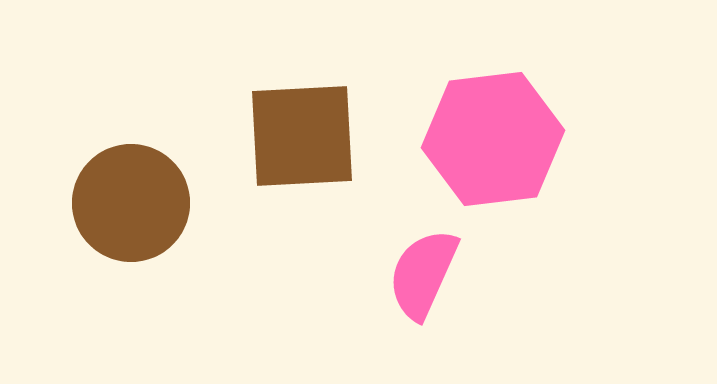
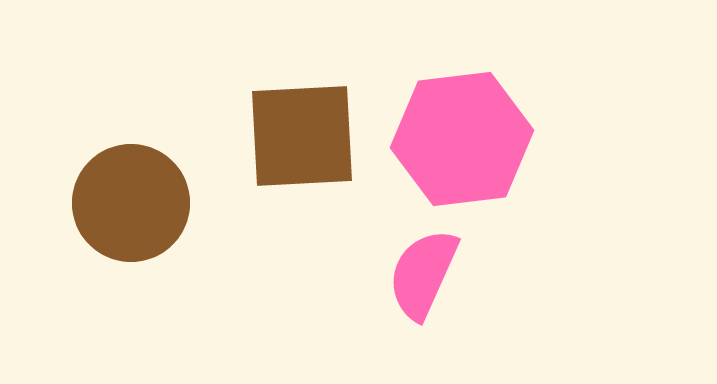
pink hexagon: moved 31 px left
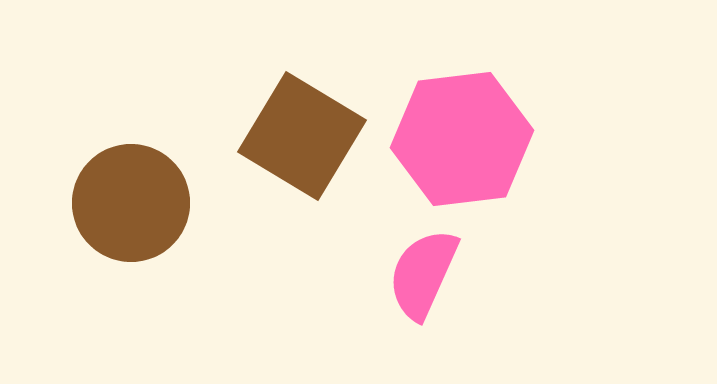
brown square: rotated 34 degrees clockwise
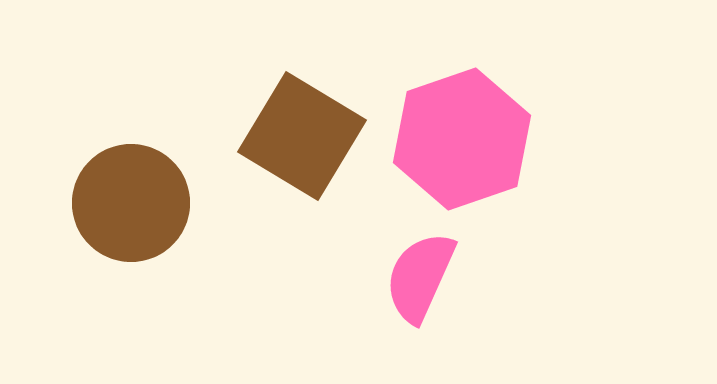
pink hexagon: rotated 12 degrees counterclockwise
pink semicircle: moved 3 px left, 3 px down
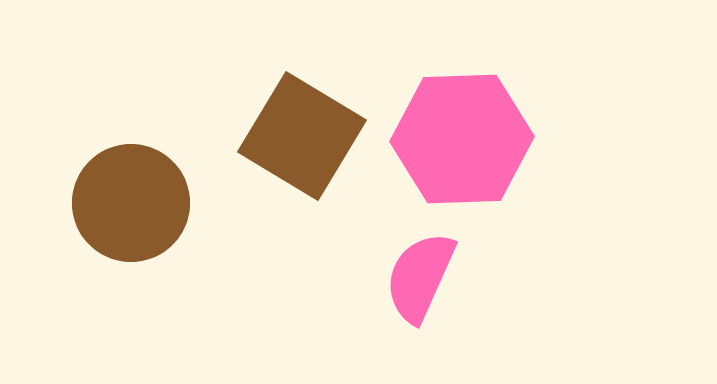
pink hexagon: rotated 17 degrees clockwise
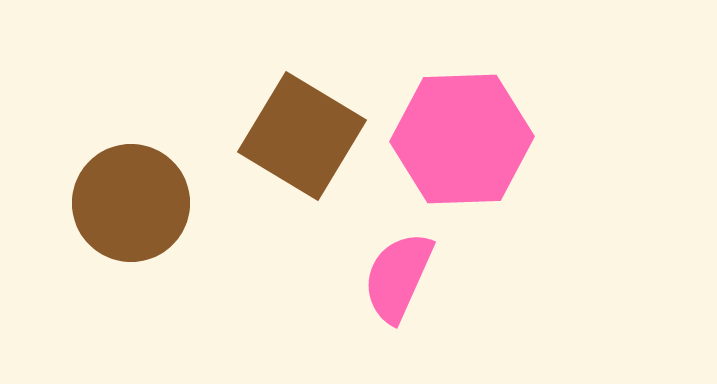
pink semicircle: moved 22 px left
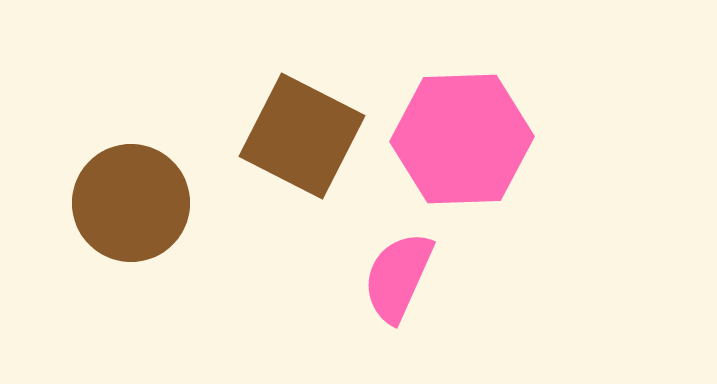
brown square: rotated 4 degrees counterclockwise
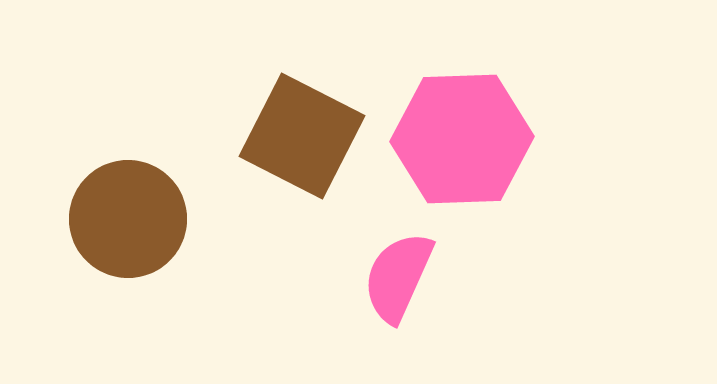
brown circle: moved 3 px left, 16 px down
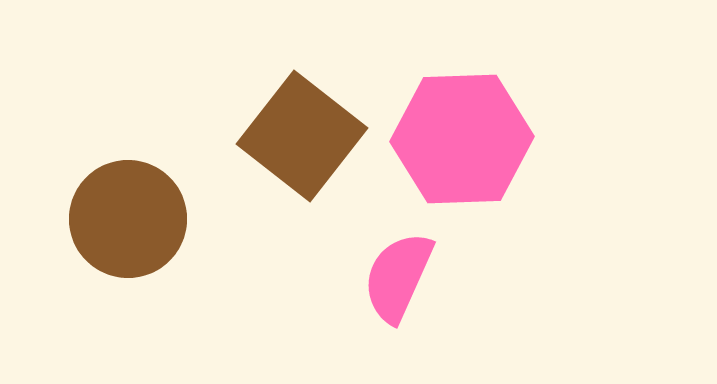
brown square: rotated 11 degrees clockwise
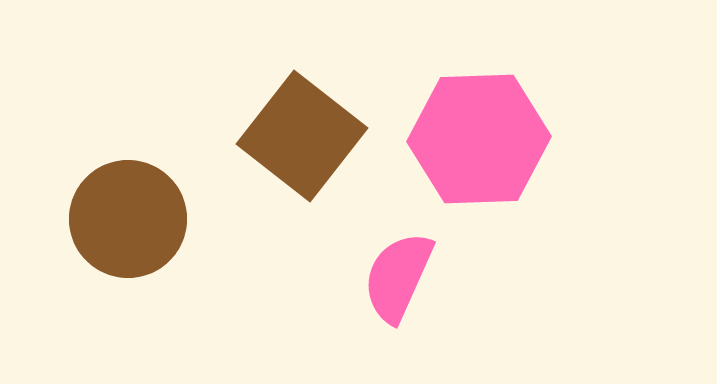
pink hexagon: moved 17 px right
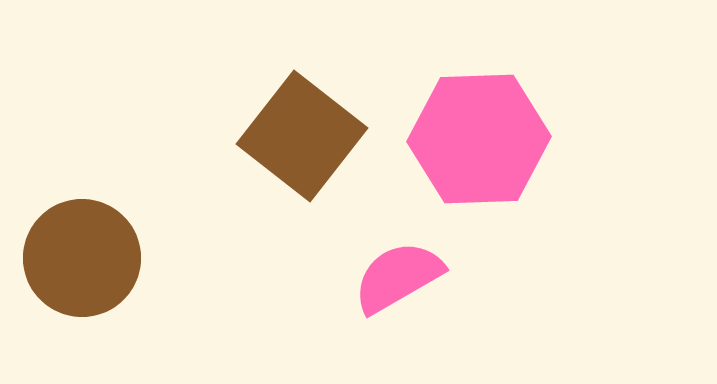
brown circle: moved 46 px left, 39 px down
pink semicircle: rotated 36 degrees clockwise
